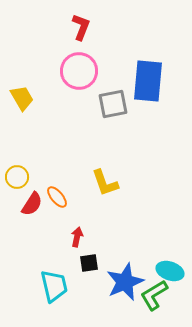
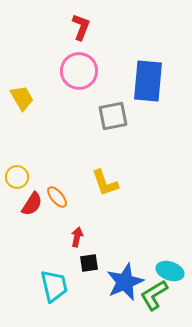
gray square: moved 12 px down
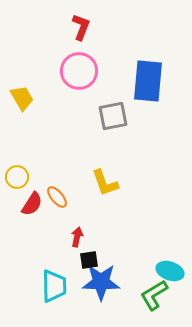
black square: moved 3 px up
blue star: moved 24 px left; rotated 24 degrees clockwise
cyan trapezoid: rotated 12 degrees clockwise
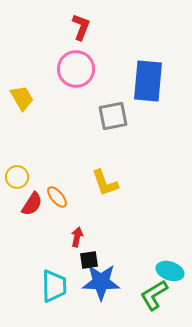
pink circle: moved 3 px left, 2 px up
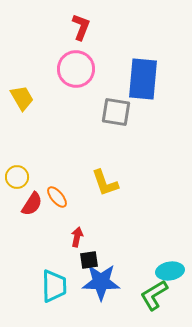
blue rectangle: moved 5 px left, 2 px up
gray square: moved 3 px right, 4 px up; rotated 20 degrees clockwise
cyan ellipse: rotated 28 degrees counterclockwise
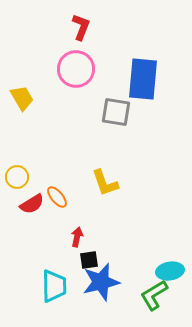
red semicircle: rotated 25 degrees clockwise
blue star: rotated 15 degrees counterclockwise
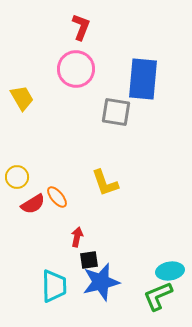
red semicircle: moved 1 px right
green L-shape: moved 4 px right, 1 px down; rotated 8 degrees clockwise
